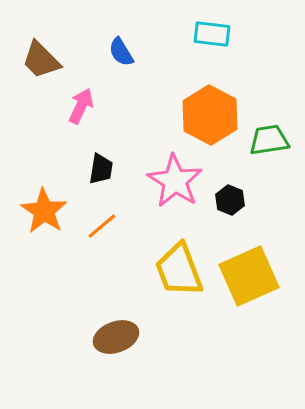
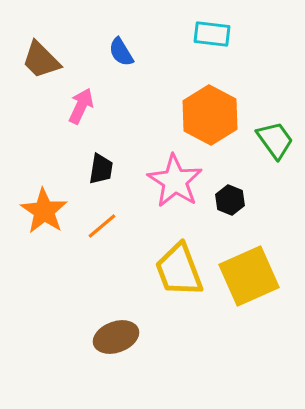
green trapezoid: moved 6 px right; rotated 63 degrees clockwise
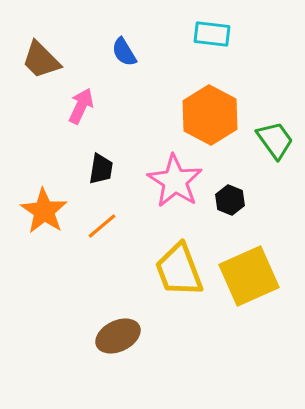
blue semicircle: moved 3 px right
brown ellipse: moved 2 px right, 1 px up; rotated 6 degrees counterclockwise
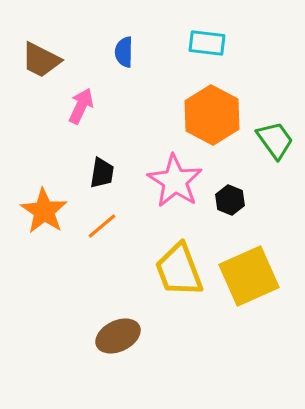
cyan rectangle: moved 5 px left, 9 px down
blue semicircle: rotated 32 degrees clockwise
brown trapezoid: rotated 18 degrees counterclockwise
orange hexagon: moved 2 px right
black trapezoid: moved 1 px right, 4 px down
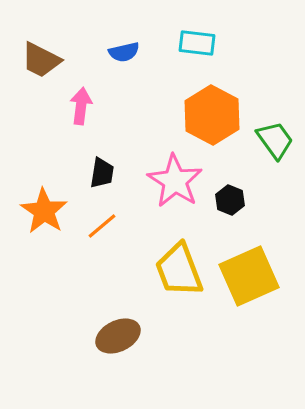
cyan rectangle: moved 10 px left
blue semicircle: rotated 104 degrees counterclockwise
pink arrow: rotated 18 degrees counterclockwise
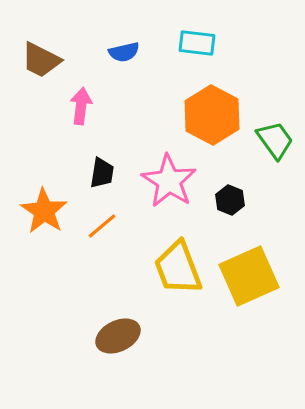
pink star: moved 6 px left
yellow trapezoid: moved 1 px left, 2 px up
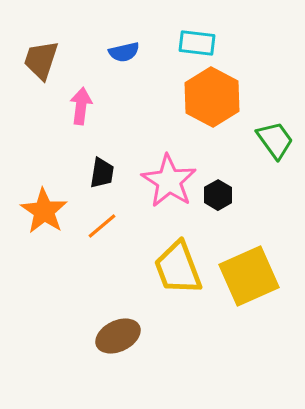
brown trapezoid: rotated 81 degrees clockwise
orange hexagon: moved 18 px up
black hexagon: moved 12 px left, 5 px up; rotated 8 degrees clockwise
